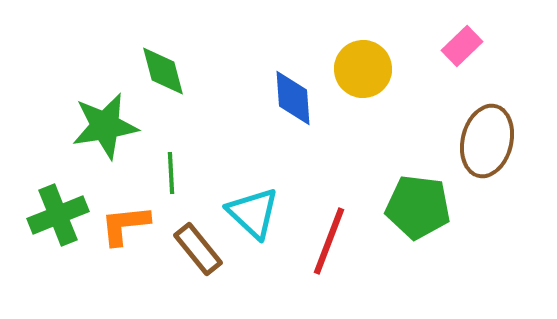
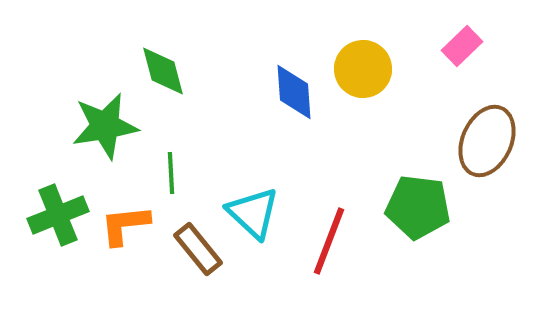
blue diamond: moved 1 px right, 6 px up
brown ellipse: rotated 10 degrees clockwise
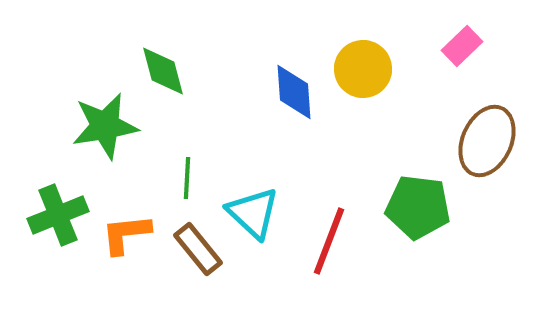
green line: moved 16 px right, 5 px down; rotated 6 degrees clockwise
orange L-shape: moved 1 px right, 9 px down
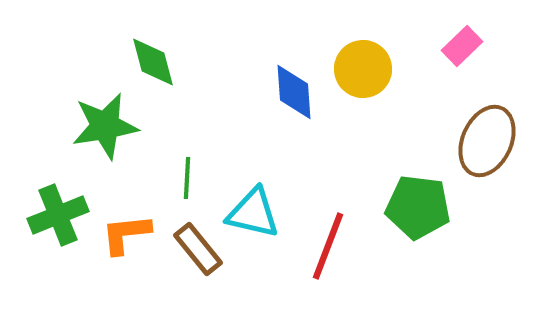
green diamond: moved 10 px left, 9 px up
cyan triangle: rotated 30 degrees counterclockwise
red line: moved 1 px left, 5 px down
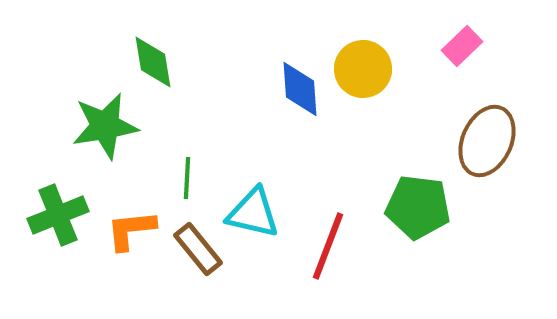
green diamond: rotated 6 degrees clockwise
blue diamond: moved 6 px right, 3 px up
orange L-shape: moved 5 px right, 4 px up
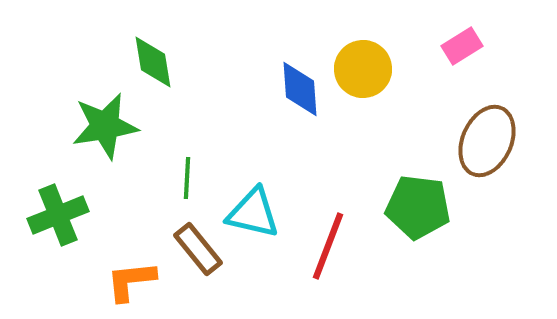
pink rectangle: rotated 12 degrees clockwise
orange L-shape: moved 51 px down
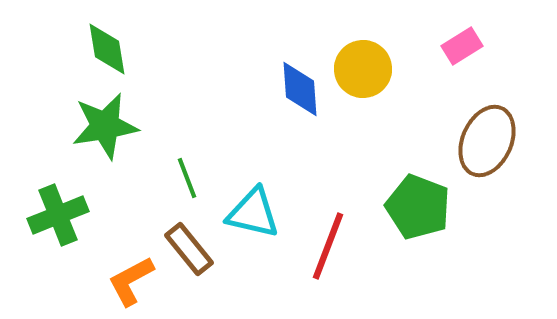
green diamond: moved 46 px left, 13 px up
green line: rotated 24 degrees counterclockwise
green pentagon: rotated 14 degrees clockwise
brown rectangle: moved 9 px left
orange L-shape: rotated 22 degrees counterclockwise
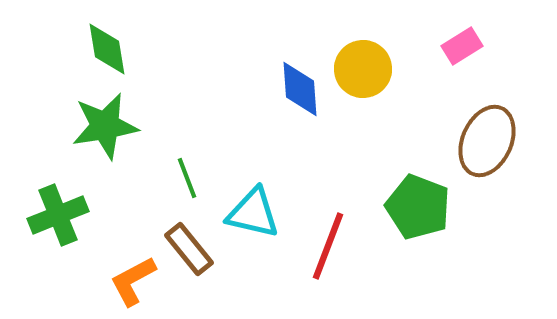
orange L-shape: moved 2 px right
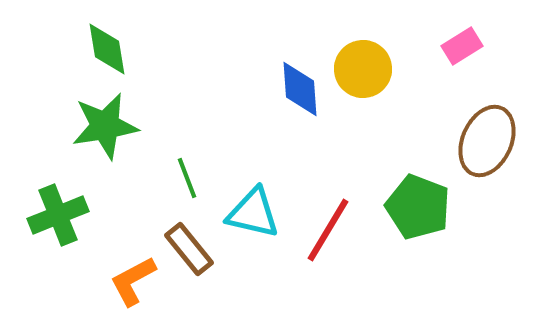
red line: moved 16 px up; rotated 10 degrees clockwise
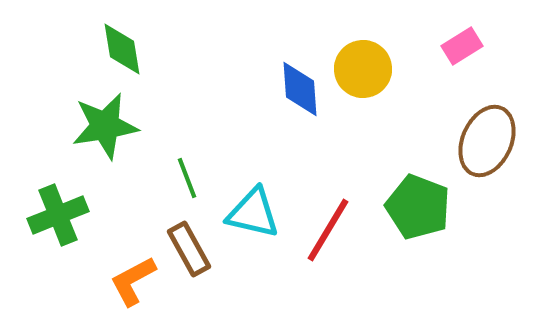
green diamond: moved 15 px right
brown rectangle: rotated 10 degrees clockwise
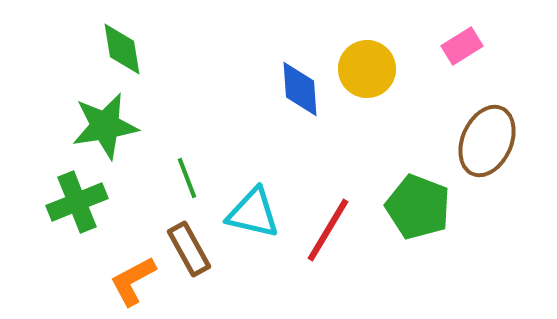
yellow circle: moved 4 px right
green cross: moved 19 px right, 13 px up
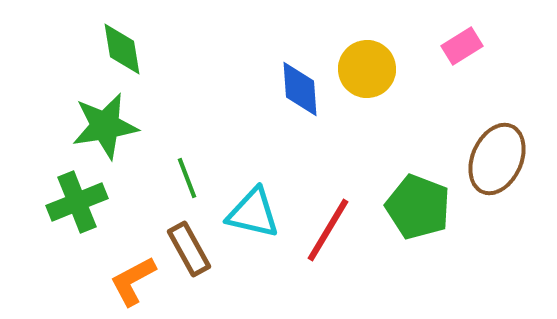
brown ellipse: moved 10 px right, 18 px down
